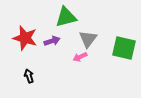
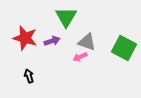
green triangle: rotated 45 degrees counterclockwise
gray triangle: moved 1 px left, 3 px down; rotated 48 degrees counterclockwise
green square: rotated 15 degrees clockwise
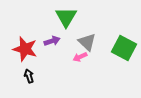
red star: moved 11 px down
gray triangle: rotated 24 degrees clockwise
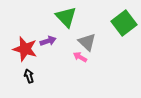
green triangle: rotated 15 degrees counterclockwise
purple arrow: moved 4 px left
green square: moved 25 px up; rotated 25 degrees clockwise
pink arrow: rotated 56 degrees clockwise
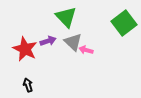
gray triangle: moved 14 px left
red star: rotated 10 degrees clockwise
pink arrow: moved 6 px right, 7 px up; rotated 16 degrees counterclockwise
black arrow: moved 1 px left, 9 px down
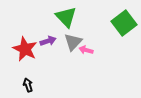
gray triangle: rotated 30 degrees clockwise
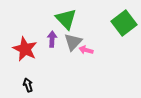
green triangle: moved 2 px down
purple arrow: moved 4 px right, 2 px up; rotated 70 degrees counterclockwise
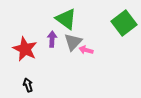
green triangle: rotated 10 degrees counterclockwise
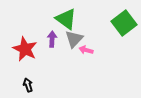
gray triangle: moved 1 px right, 3 px up
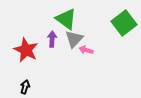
red star: moved 1 px right, 1 px down
black arrow: moved 3 px left, 2 px down; rotated 32 degrees clockwise
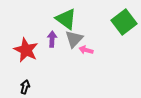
green square: moved 1 px up
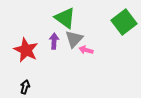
green triangle: moved 1 px left, 1 px up
purple arrow: moved 2 px right, 2 px down
